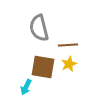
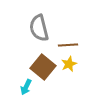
brown square: rotated 30 degrees clockwise
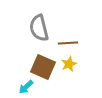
brown line: moved 2 px up
brown square: rotated 15 degrees counterclockwise
cyan arrow: rotated 21 degrees clockwise
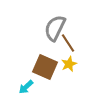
gray semicircle: moved 16 px right; rotated 40 degrees clockwise
brown line: rotated 60 degrees clockwise
brown square: moved 2 px right
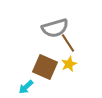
gray semicircle: rotated 132 degrees counterclockwise
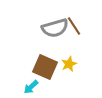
brown line: moved 6 px right, 17 px up
cyan arrow: moved 5 px right
